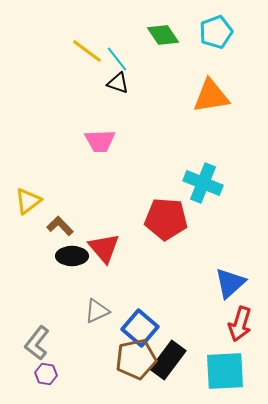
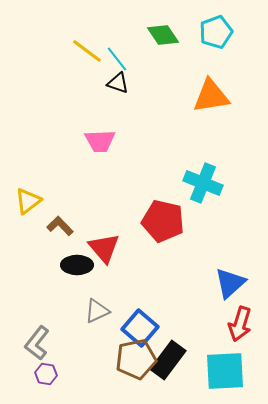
red pentagon: moved 3 px left, 2 px down; rotated 9 degrees clockwise
black ellipse: moved 5 px right, 9 px down
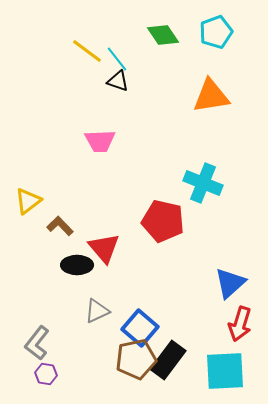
black triangle: moved 2 px up
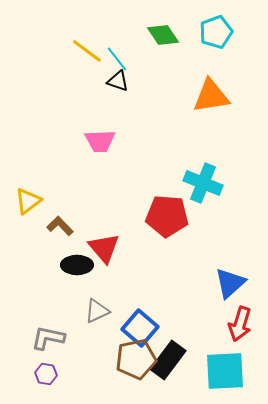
red pentagon: moved 4 px right, 5 px up; rotated 9 degrees counterclockwise
gray L-shape: moved 11 px right, 5 px up; rotated 64 degrees clockwise
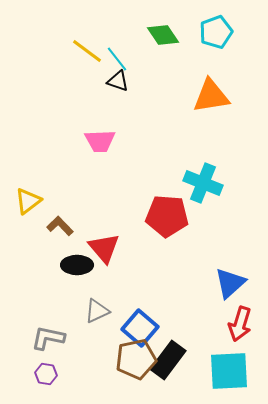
cyan square: moved 4 px right
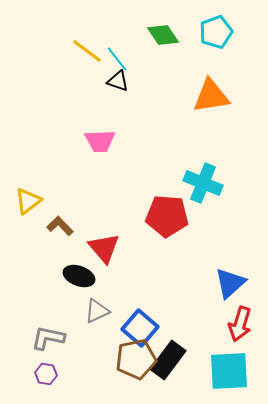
black ellipse: moved 2 px right, 11 px down; rotated 20 degrees clockwise
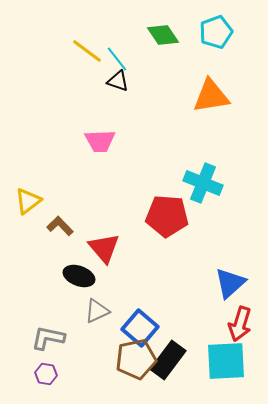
cyan square: moved 3 px left, 10 px up
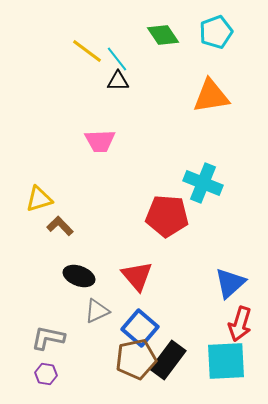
black triangle: rotated 20 degrees counterclockwise
yellow triangle: moved 11 px right, 2 px up; rotated 20 degrees clockwise
red triangle: moved 33 px right, 28 px down
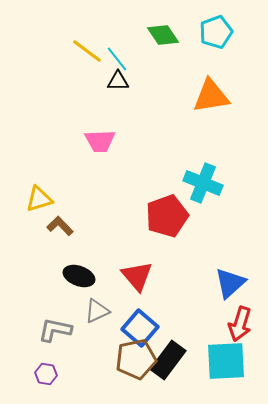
red pentagon: rotated 24 degrees counterclockwise
gray L-shape: moved 7 px right, 8 px up
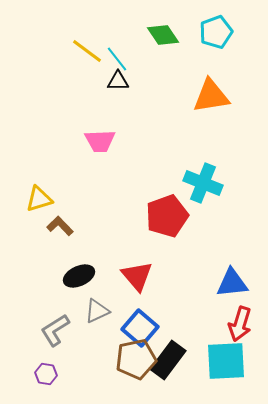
black ellipse: rotated 44 degrees counterclockwise
blue triangle: moved 2 px right; rotated 36 degrees clockwise
gray L-shape: rotated 44 degrees counterclockwise
